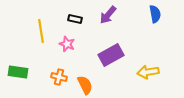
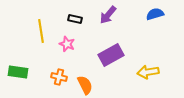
blue semicircle: rotated 96 degrees counterclockwise
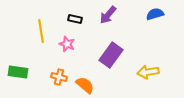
purple rectangle: rotated 25 degrees counterclockwise
orange semicircle: rotated 24 degrees counterclockwise
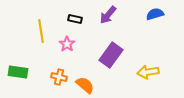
pink star: rotated 14 degrees clockwise
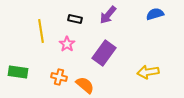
purple rectangle: moved 7 px left, 2 px up
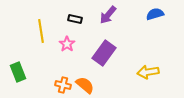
green rectangle: rotated 60 degrees clockwise
orange cross: moved 4 px right, 8 px down
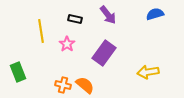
purple arrow: rotated 78 degrees counterclockwise
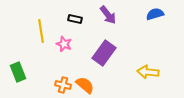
pink star: moved 3 px left; rotated 14 degrees counterclockwise
yellow arrow: rotated 15 degrees clockwise
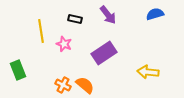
purple rectangle: rotated 20 degrees clockwise
green rectangle: moved 2 px up
orange cross: rotated 14 degrees clockwise
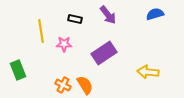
pink star: rotated 21 degrees counterclockwise
orange semicircle: rotated 18 degrees clockwise
